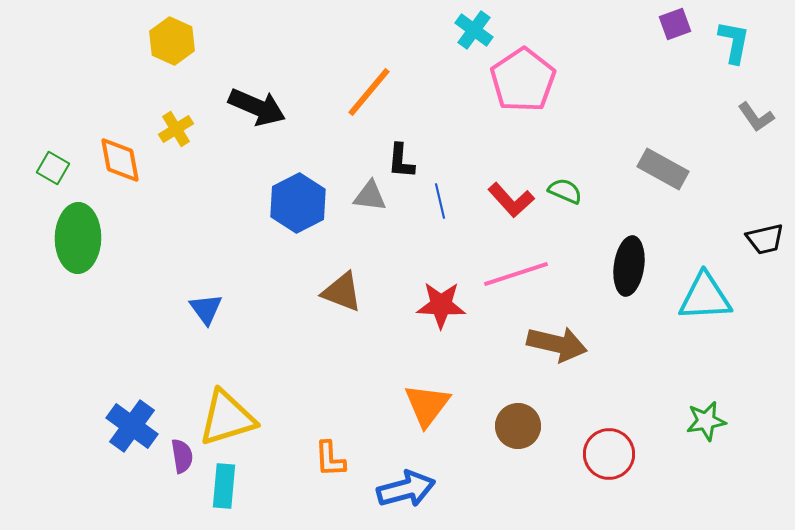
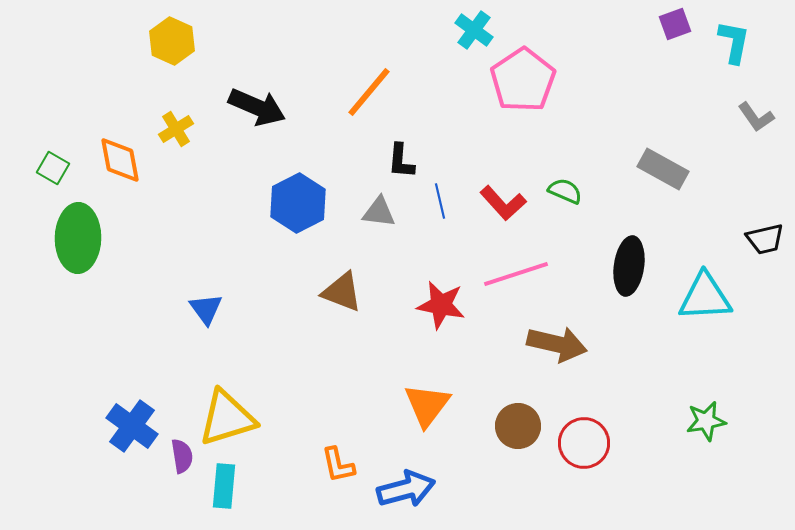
gray triangle: moved 9 px right, 16 px down
red L-shape: moved 8 px left, 3 px down
red star: rotated 9 degrees clockwise
red circle: moved 25 px left, 11 px up
orange L-shape: moved 8 px right, 6 px down; rotated 9 degrees counterclockwise
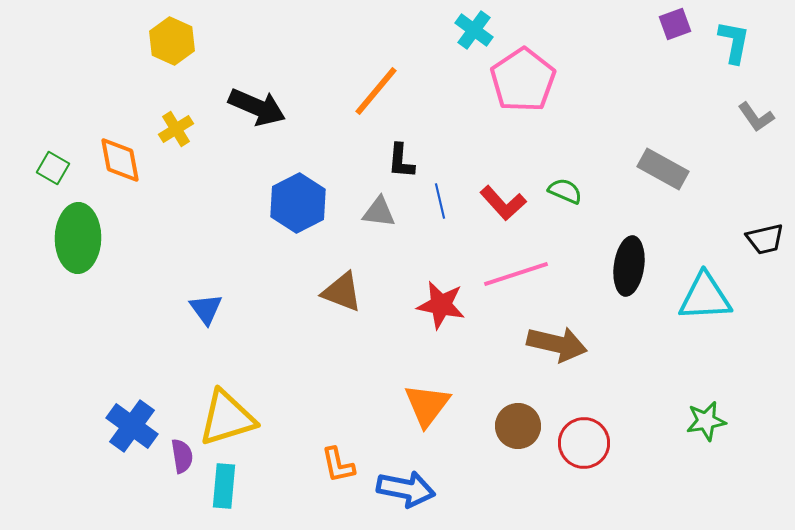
orange line: moved 7 px right, 1 px up
blue arrow: rotated 26 degrees clockwise
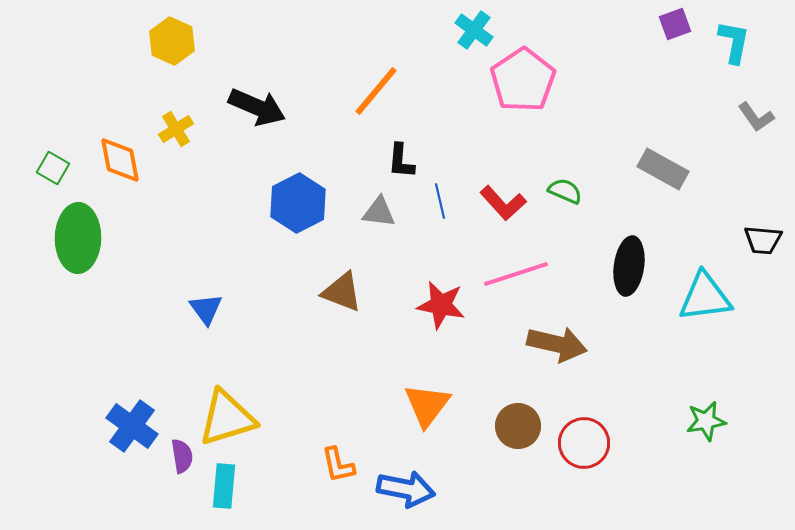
black trapezoid: moved 2 px left, 1 px down; rotated 18 degrees clockwise
cyan triangle: rotated 4 degrees counterclockwise
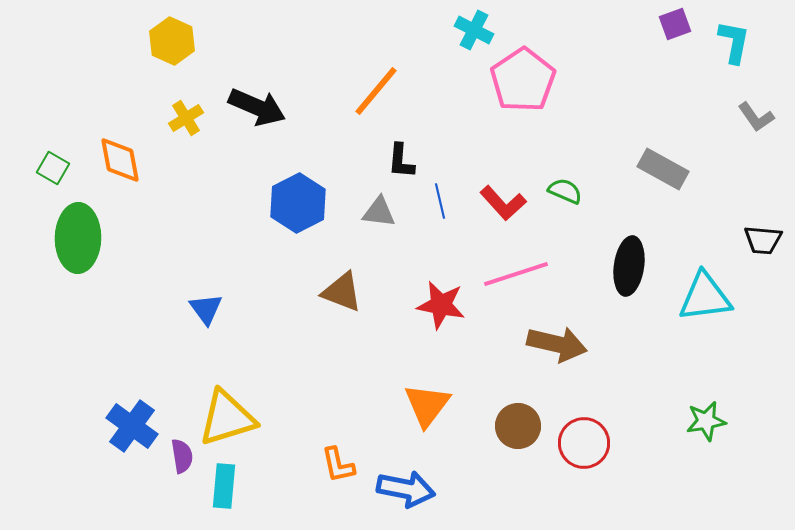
cyan cross: rotated 9 degrees counterclockwise
yellow cross: moved 10 px right, 11 px up
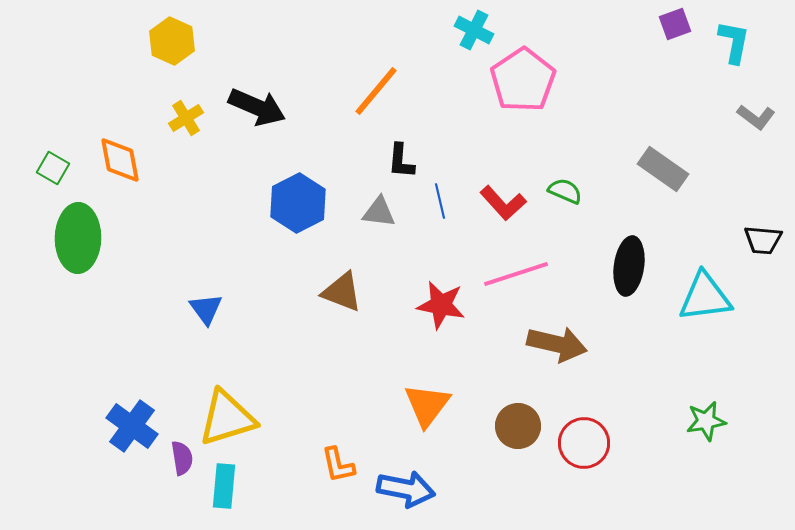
gray L-shape: rotated 18 degrees counterclockwise
gray rectangle: rotated 6 degrees clockwise
purple semicircle: moved 2 px down
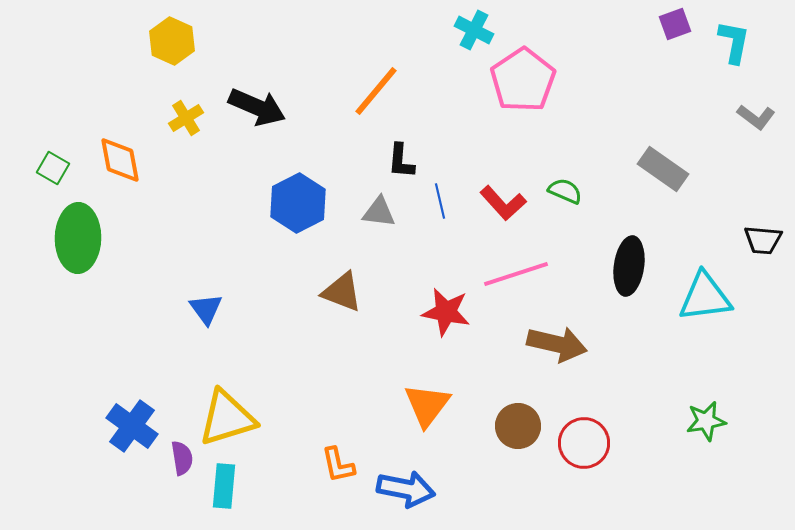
red star: moved 5 px right, 7 px down
